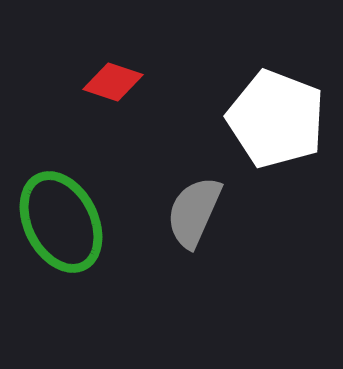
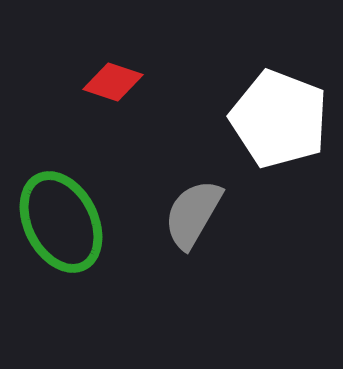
white pentagon: moved 3 px right
gray semicircle: moved 1 px left, 2 px down; rotated 6 degrees clockwise
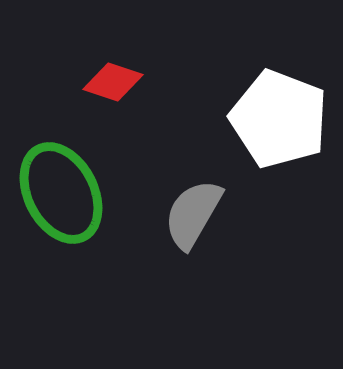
green ellipse: moved 29 px up
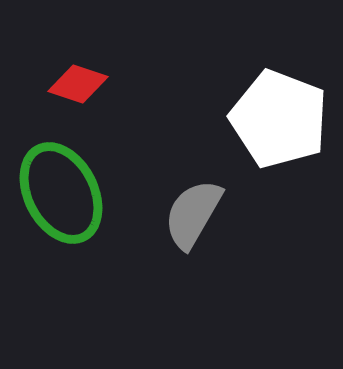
red diamond: moved 35 px left, 2 px down
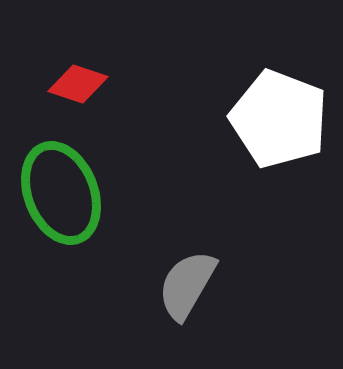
green ellipse: rotated 6 degrees clockwise
gray semicircle: moved 6 px left, 71 px down
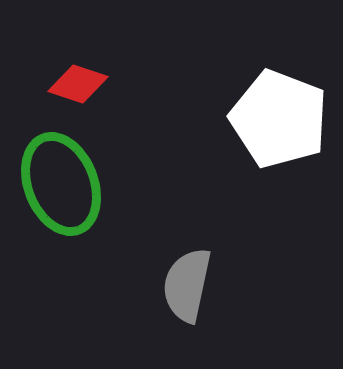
green ellipse: moved 9 px up
gray semicircle: rotated 18 degrees counterclockwise
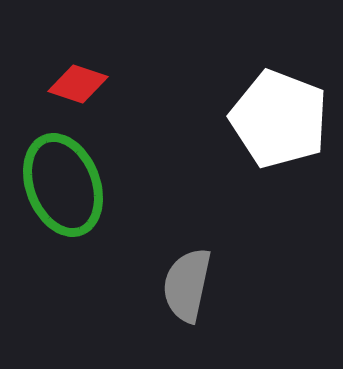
green ellipse: moved 2 px right, 1 px down
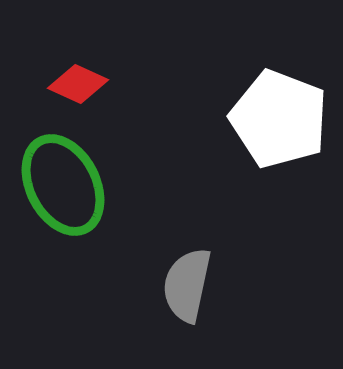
red diamond: rotated 6 degrees clockwise
green ellipse: rotated 6 degrees counterclockwise
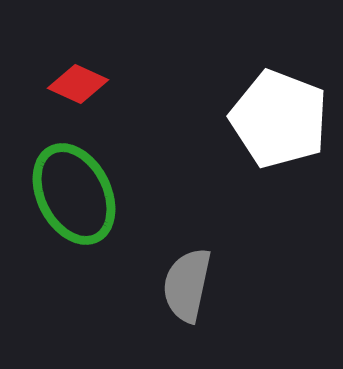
green ellipse: moved 11 px right, 9 px down
